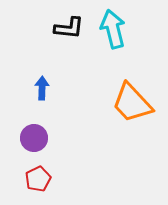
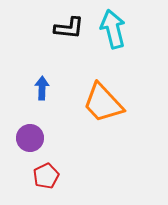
orange trapezoid: moved 29 px left
purple circle: moved 4 px left
red pentagon: moved 8 px right, 3 px up
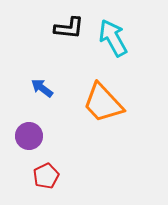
cyan arrow: moved 9 px down; rotated 15 degrees counterclockwise
blue arrow: rotated 55 degrees counterclockwise
purple circle: moved 1 px left, 2 px up
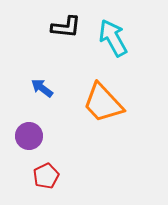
black L-shape: moved 3 px left, 1 px up
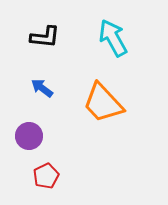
black L-shape: moved 21 px left, 10 px down
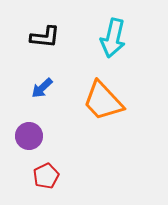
cyan arrow: rotated 138 degrees counterclockwise
blue arrow: rotated 80 degrees counterclockwise
orange trapezoid: moved 2 px up
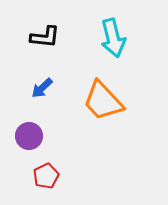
cyan arrow: rotated 27 degrees counterclockwise
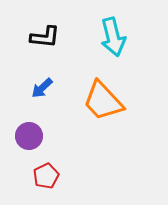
cyan arrow: moved 1 px up
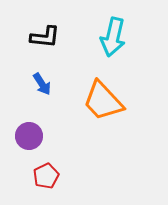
cyan arrow: rotated 27 degrees clockwise
blue arrow: moved 4 px up; rotated 80 degrees counterclockwise
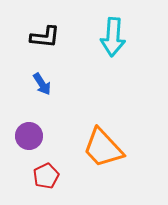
cyan arrow: rotated 9 degrees counterclockwise
orange trapezoid: moved 47 px down
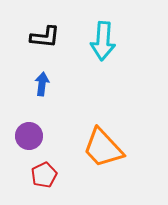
cyan arrow: moved 10 px left, 4 px down
blue arrow: rotated 140 degrees counterclockwise
red pentagon: moved 2 px left, 1 px up
